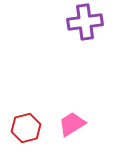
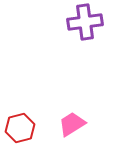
red hexagon: moved 6 px left
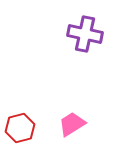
purple cross: moved 12 px down; rotated 20 degrees clockwise
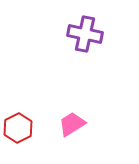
red hexagon: moved 2 px left; rotated 12 degrees counterclockwise
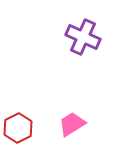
purple cross: moved 2 px left, 3 px down; rotated 12 degrees clockwise
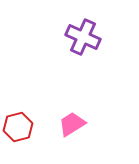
red hexagon: moved 1 px up; rotated 12 degrees clockwise
